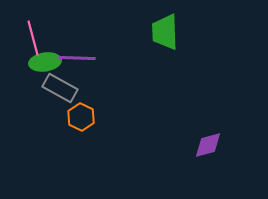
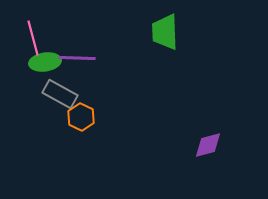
gray rectangle: moved 6 px down
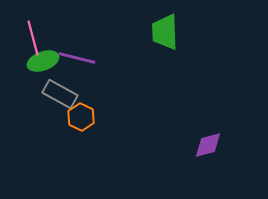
purple line: rotated 12 degrees clockwise
green ellipse: moved 2 px left, 1 px up; rotated 12 degrees counterclockwise
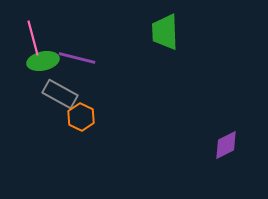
green ellipse: rotated 8 degrees clockwise
purple diamond: moved 18 px right; rotated 12 degrees counterclockwise
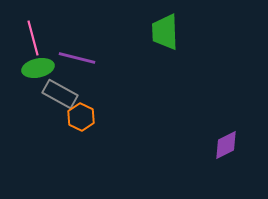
green ellipse: moved 5 px left, 7 px down
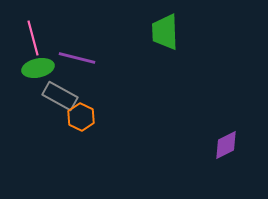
gray rectangle: moved 2 px down
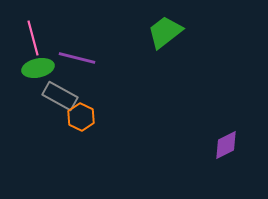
green trapezoid: rotated 54 degrees clockwise
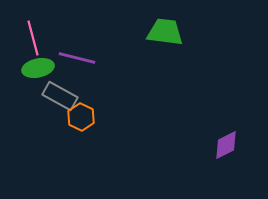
green trapezoid: rotated 45 degrees clockwise
